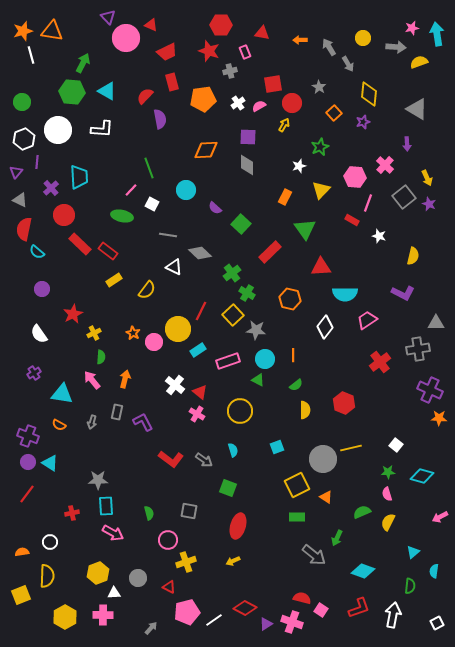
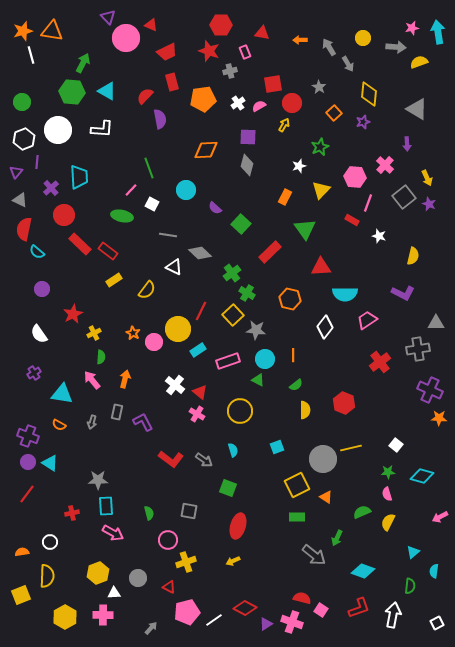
cyan arrow at (437, 34): moved 1 px right, 2 px up
gray diamond at (247, 165): rotated 15 degrees clockwise
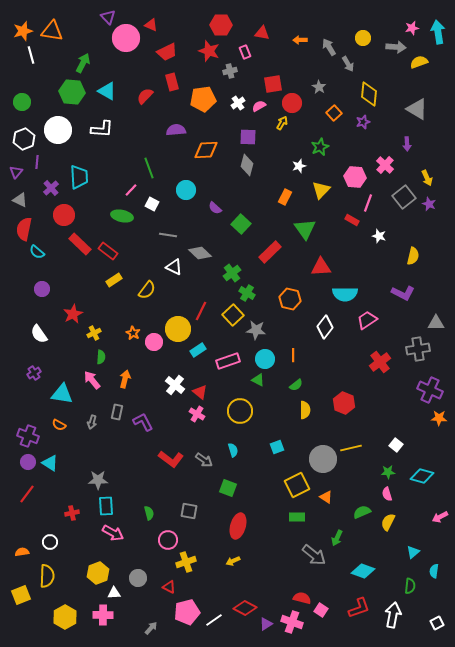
purple semicircle at (160, 119): moved 16 px right, 11 px down; rotated 84 degrees counterclockwise
yellow arrow at (284, 125): moved 2 px left, 2 px up
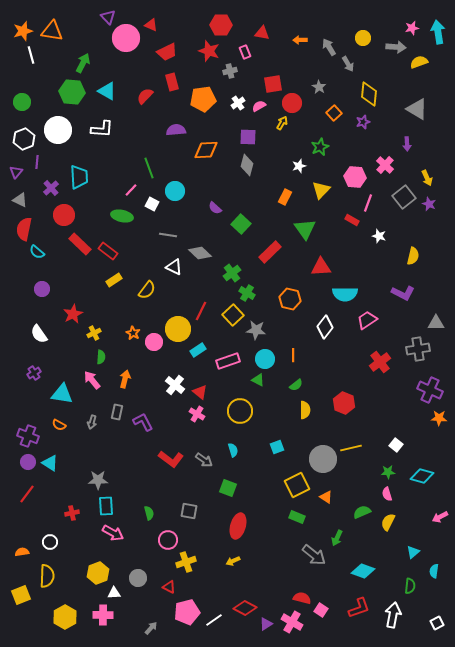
cyan circle at (186, 190): moved 11 px left, 1 px down
green rectangle at (297, 517): rotated 21 degrees clockwise
pink cross at (292, 622): rotated 10 degrees clockwise
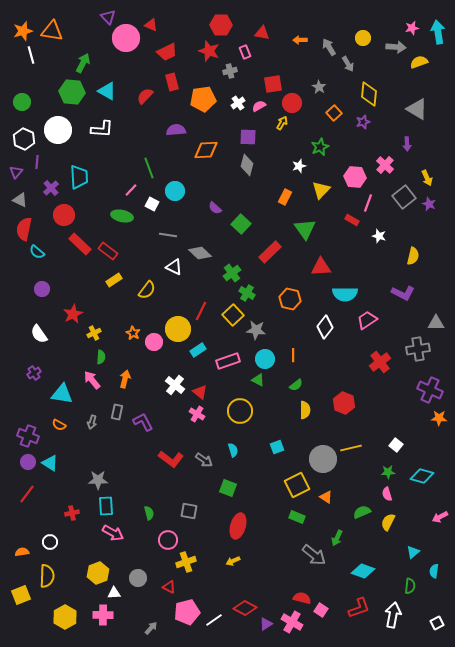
white hexagon at (24, 139): rotated 15 degrees counterclockwise
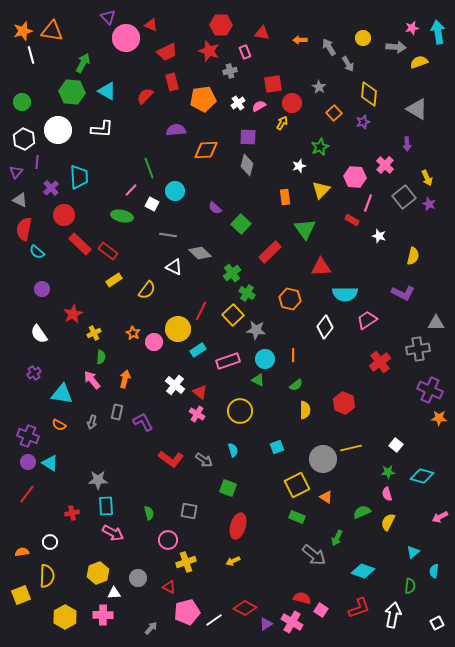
orange rectangle at (285, 197): rotated 35 degrees counterclockwise
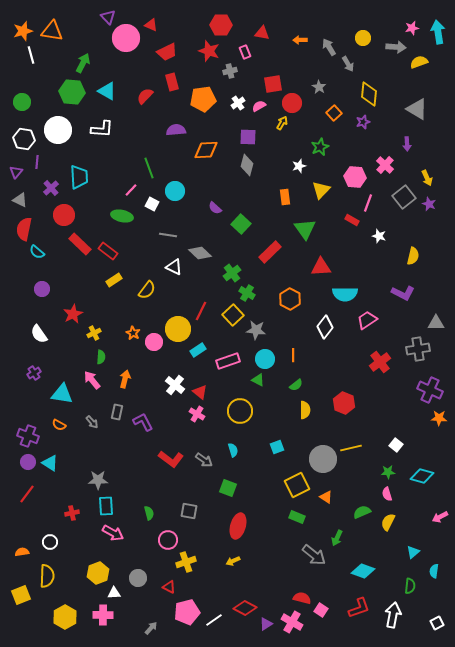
white hexagon at (24, 139): rotated 15 degrees counterclockwise
orange hexagon at (290, 299): rotated 15 degrees clockwise
gray arrow at (92, 422): rotated 56 degrees counterclockwise
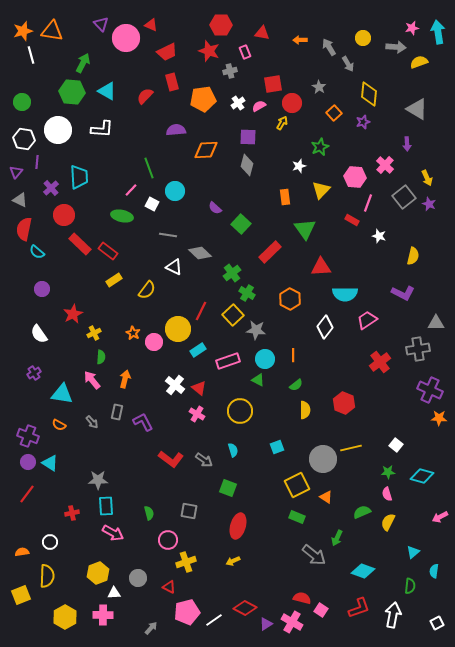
purple triangle at (108, 17): moved 7 px left, 7 px down
red triangle at (200, 392): moved 1 px left, 4 px up
